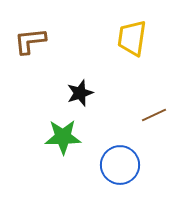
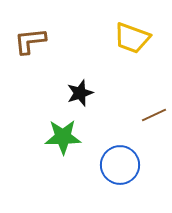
yellow trapezoid: rotated 78 degrees counterclockwise
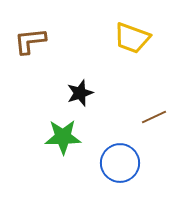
brown line: moved 2 px down
blue circle: moved 2 px up
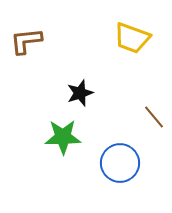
brown L-shape: moved 4 px left
brown line: rotated 75 degrees clockwise
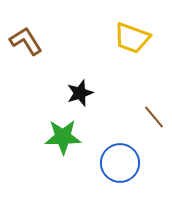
brown L-shape: rotated 64 degrees clockwise
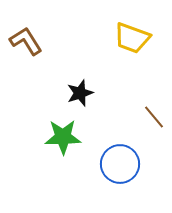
blue circle: moved 1 px down
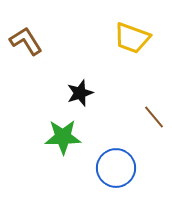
blue circle: moved 4 px left, 4 px down
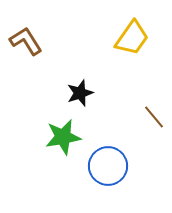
yellow trapezoid: rotated 75 degrees counterclockwise
green star: rotated 9 degrees counterclockwise
blue circle: moved 8 px left, 2 px up
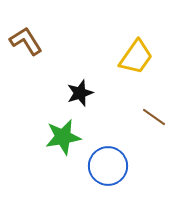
yellow trapezoid: moved 4 px right, 19 px down
brown line: rotated 15 degrees counterclockwise
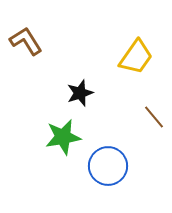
brown line: rotated 15 degrees clockwise
